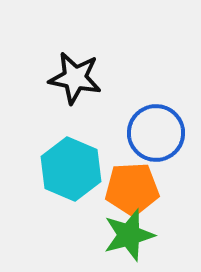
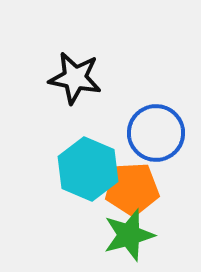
cyan hexagon: moved 17 px right
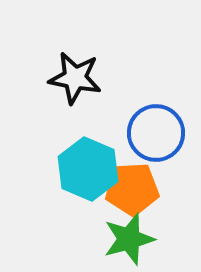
green star: moved 4 px down
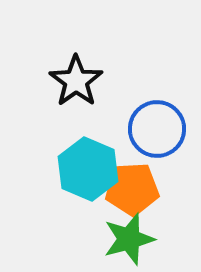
black star: moved 1 px right, 3 px down; rotated 26 degrees clockwise
blue circle: moved 1 px right, 4 px up
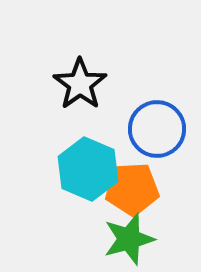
black star: moved 4 px right, 3 px down
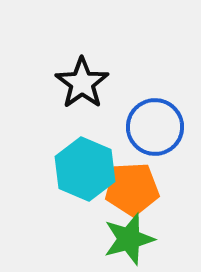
black star: moved 2 px right, 1 px up
blue circle: moved 2 px left, 2 px up
cyan hexagon: moved 3 px left
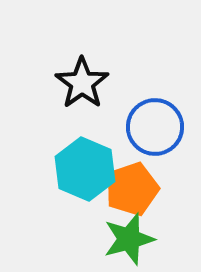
orange pentagon: rotated 16 degrees counterclockwise
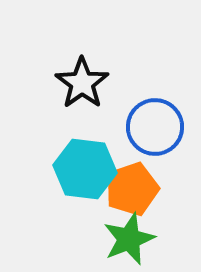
cyan hexagon: rotated 16 degrees counterclockwise
green star: rotated 6 degrees counterclockwise
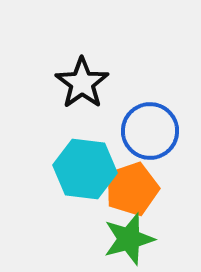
blue circle: moved 5 px left, 4 px down
green star: rotated 6 degrees clockwise
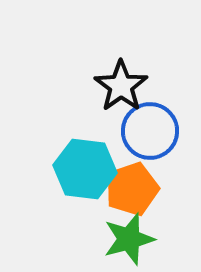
black star: moved 39 px right, 3 px down
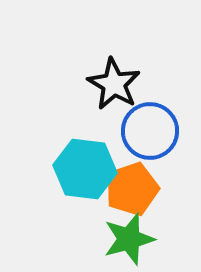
black star: moved 7 px left, 2 px up; rotated 6 degrees counterclockwise
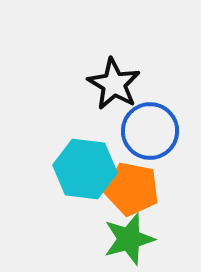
orange pentagon: rotated 30 degrees clockwise
